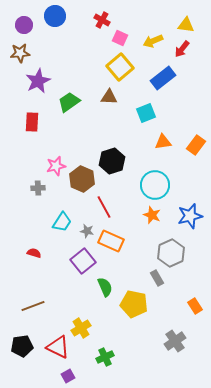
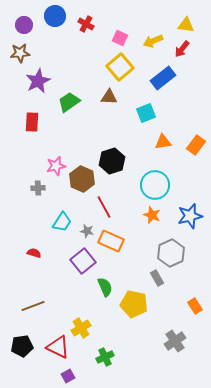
red cross at (102, 20): moved 16 px left, 4 px down
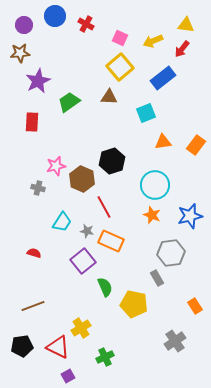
gray cross at (38, 188): rotated 16 degrees clockwise
gray hexagon at (171, 253): rotated 16 degrees clockwise
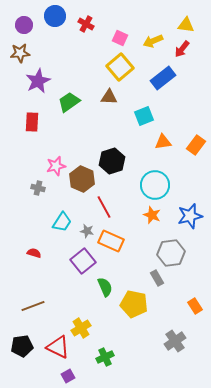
cyan square at (146, 113): moved 2 px left, 3 px down
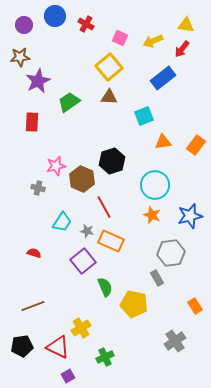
brown star at (20, 53): moved 4 px down
yellow square at (120, 67): moved 11 px left
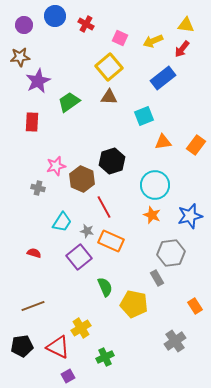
purple square at (83, 261): moved 4 px left, 4 px up
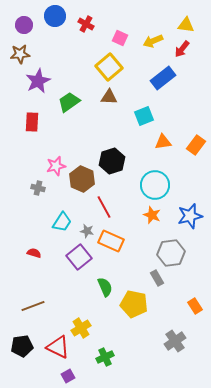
brown star at (20, 57): moved 3 px up
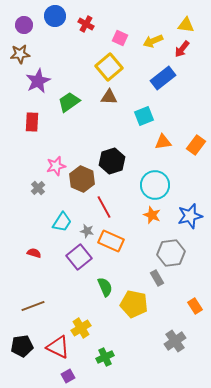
gray cross at (38, 188): rotated 32 degrees clockwise
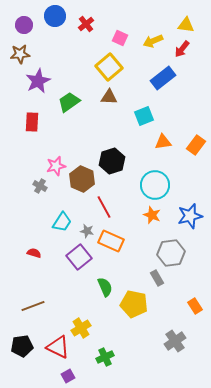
red cross at (86, 24): rotated 21 degrees clockwise
gray cross at (38, 188): moved 2 px right, 2 px up; rotated 16 degrees counterclockwise
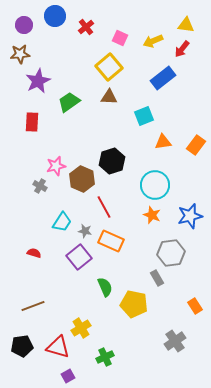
red cross at (86, 24): moved 3 px down
gray star at (87, 231): moved 2 px left
red triangle at (58, 347): rotated 10 degrees counterclockwise
